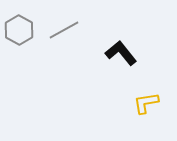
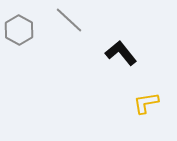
gray line: moved 5 px right, 10 px up; rotated 72 degrees clockwise
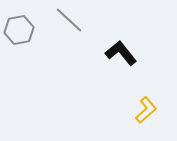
gray hexagon: rotated 20 degrees clockwise
yellow L-shape: moved 7 px down; rotated 148 degrees clockwise
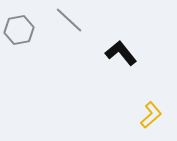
yellow L-shape: moved 5 px right, 5 px down
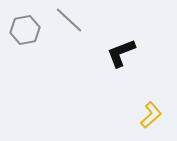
gray hexagon: moved 6 px right
black L-shape: rotated 72 degrees counterclockwise
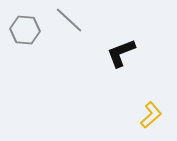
gray hexagon: rotated 16 degrees clockwise
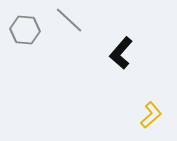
black L-shape: rotated 28 degrees counterclockwise
